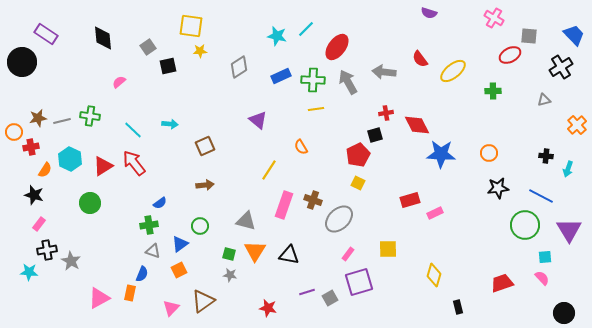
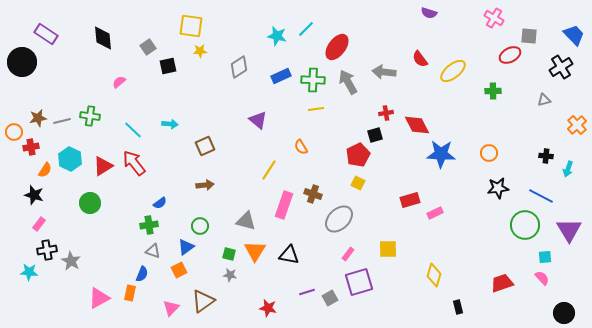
brown cross at (313, 200): moved 6 px up
blue triangle at (180, 244): moved 6 px right, 3 px down
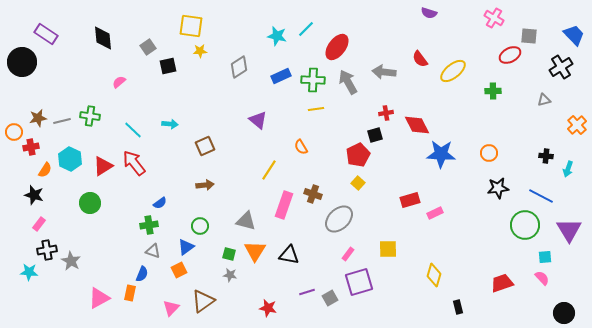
yellow square at (358, 183): rotated 16 degrees clockwise
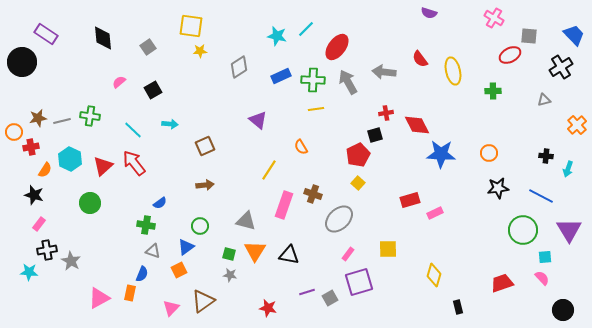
black square at (168, 66): moved 15 px left, 24 px down; rotated 18 degrees counterclockwise
yellow ellipse at (453, 71): rotated 64 degrees counterclockwise
red triangle at (103, 166): rotated 10 degrees counterclockwise
green cross at (149, 225): moved 3 px left; rotated 18 degrees clockwise
green circle at (525, 225): moved 2 px left, 5 px down
black circle at (564, 313): moved 1 px left, 3 px up
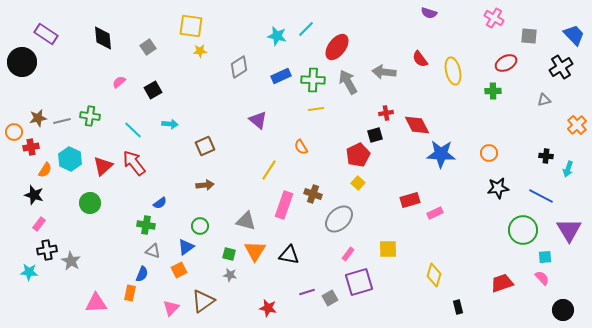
red ellipse at (510, 55): moved 4 px left, 8 px down
pink triangle at (99, 298): moved 3 px left, 5 px down; rotated 25 degrees clockwise
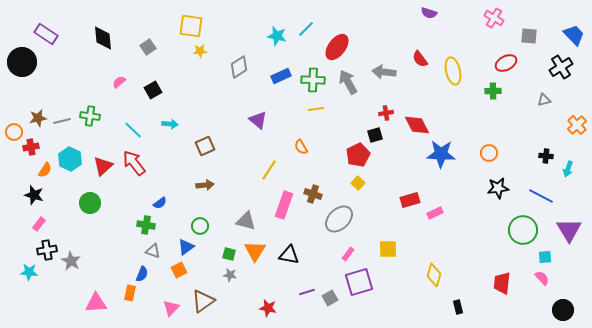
red trapezoid at (502, 283): rotated 65 degrees counterclockwise
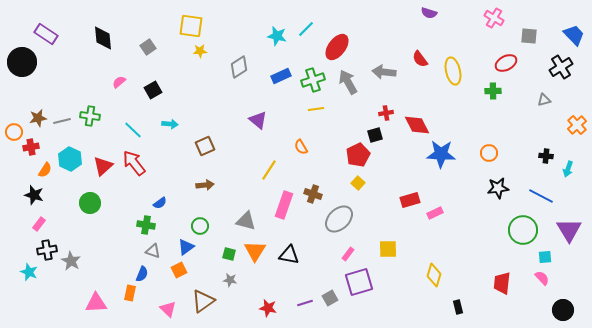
green cross at (313, 80): rotated 20 degrees counterclockwise
cyan star at (29, 272): rotated 18 degrees clockwise
gray star at (230, 275): moved 5 px down
purple line at (307, 292): moved 2 px left, 11 px down
pink triangle at (171, 308): moved 3 px left, 1 px down; rotated 30 degrees counterclockwise
